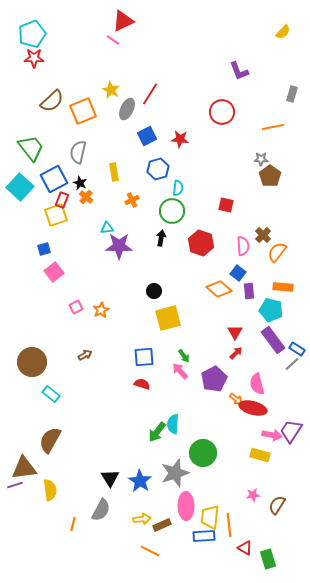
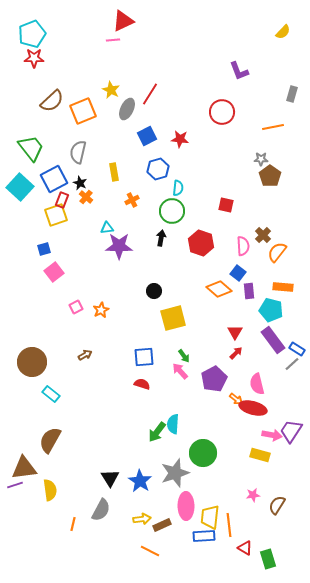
pink line at (113, 40): rotated 40 degrees counterclockwise
yellow square at (168, 318): moved 5 px right
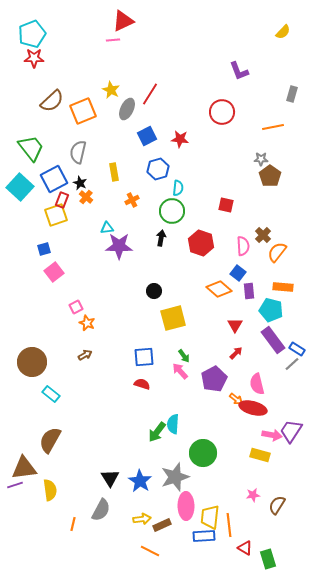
orange star at (101, 310): moved 14 px left, 13 px down; rotated 21 degrees counterclockwise
red triangle at (235, 332): moved 7 px up
gray star at (175, 473): moved 4 px down
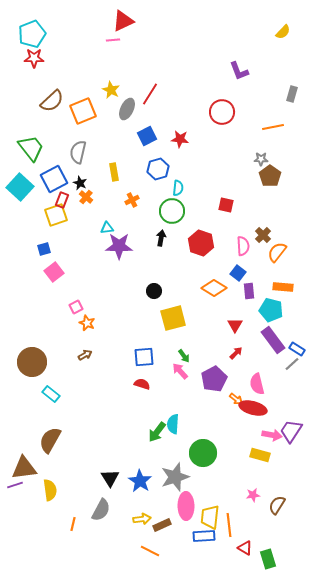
orange diamond at (219, 289): moved 5 px left, 1 px up; rotated 10 degrees counterclockwise
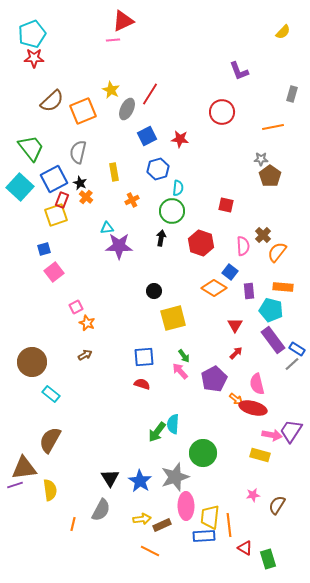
blue square at (238, 273): moved 8 px left, 1 px up
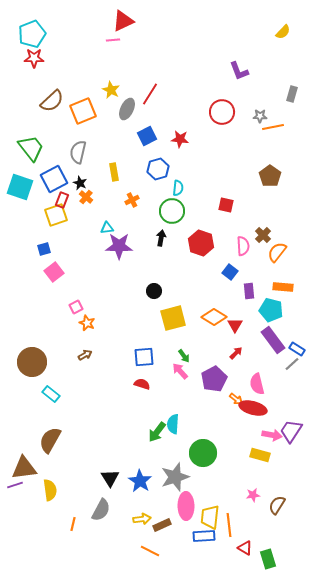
gray star at (261, 159): moved 1 px left, 43 px up
cyan square at (20, 187): rotated 24 degrees counterclockwise
orange diamond at (214, 288): moved 29 px down
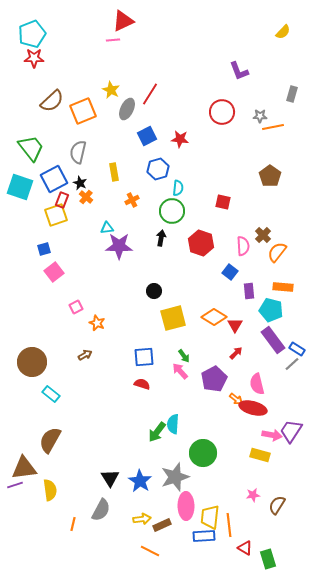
red square at (226, 205): moved 3 px left, 3 px up
orange star at (87, 323): moved 10 px right
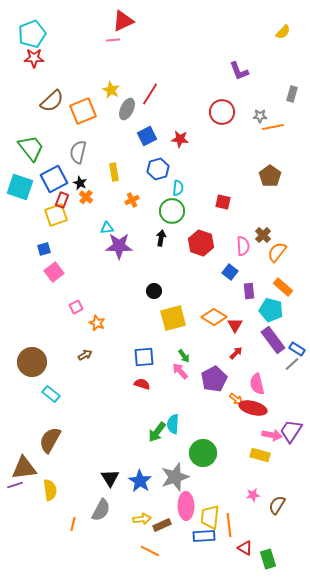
orange rectangle at (283, 287): rotated 36 degrees clockwise
